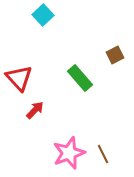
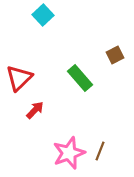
red triangle: rotated 28 degrees clockwise
brown line: moved 3 px left, 3 px up; rotated 48 degrees clockwise
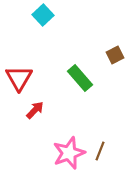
red triangle: rotated 16 degrees counterclockwise
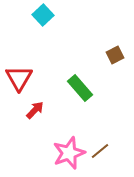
green rectangle: moved 10 px down
brown line: rotated 30 degrees clockwise
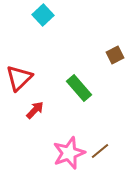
red triangle: rotated 16 degrees clockwise
green rectangle: moved 1 px left
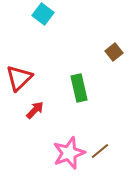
cyan square: moved 1 px up; rotated 10 degrees counterclockwise
brown square: moved 1 px left, 3 px up; rotated 12 degrees counterclockwise
green rectangle: rotated 28 degrees clockwise
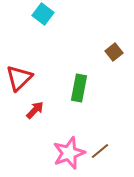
green rectangle: rotated 24 degrees clockwise
